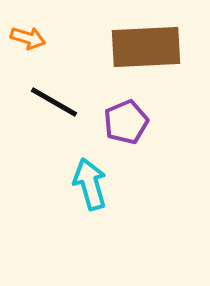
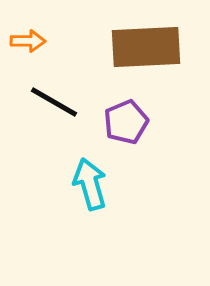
orange arrow: moved 3 px down; rotated 16 degrees counterclockwise
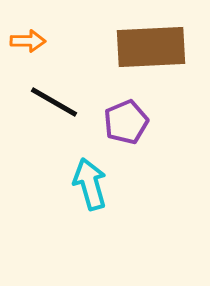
brown rectangle: moved 5 px right
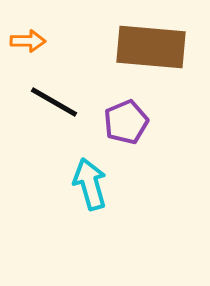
brown rectangle: rotated 8 degrees clockwise
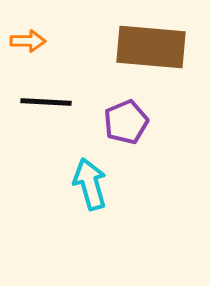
black line: moved 8 px left; rotated 27 degrees counterclockwise
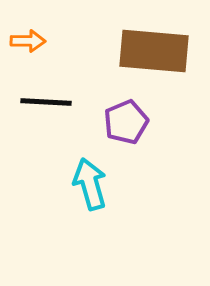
brown rectangle: moved 3 px right, 4 px down
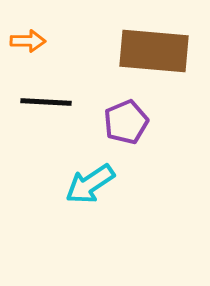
cyan arrow: rotated 108 degrees counterclockwise
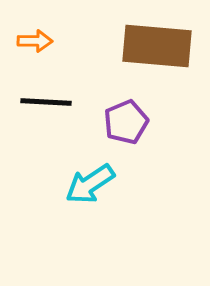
orange arrow: moved 7 px right
brown rectangle: moved 3 px right, 5 px up
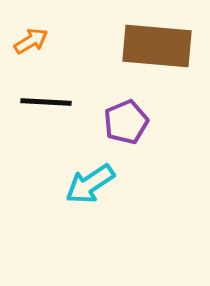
orange arrow: moved 4 px left; rotated 32 degrees counterclockwise
